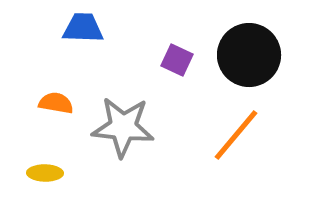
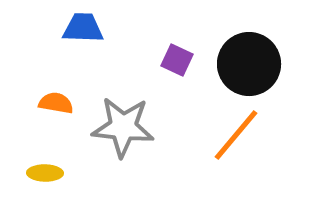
black circle: moved 9 px down
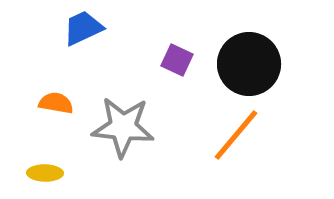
blue trapezoid: rotated 27 degrees counterclockwise
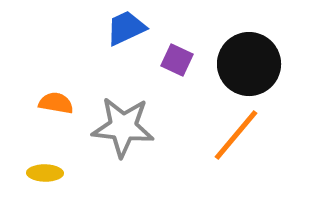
blue trapezoid: moved 43 px right
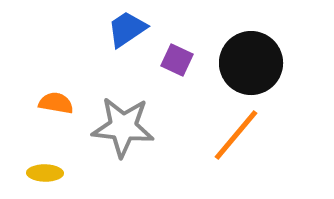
blue trapezoid: moved 1 px right, 1 px down; rotated 9 degrees counterclockwise
black circle: moved 2 px right, 1 px up
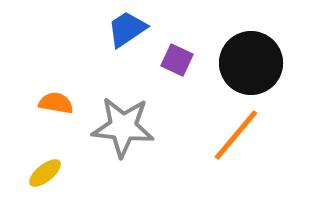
yellow ellipse: rotated 40 degrees counterclockwise
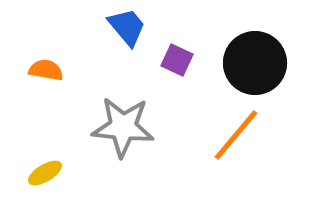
blue trapezoid: moved 2 px up; rotated 84 degrees clockwise
black circle: moved 4 px right
orange semicircle: moved 10 px left, 33 px up
yellow ellipse: rotated 8 degrees clockwise
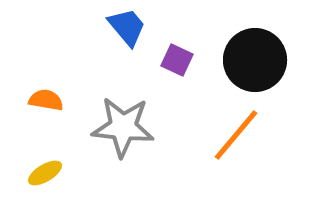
black circle: moved 3 px up
orange semicircle: moved 30 px down
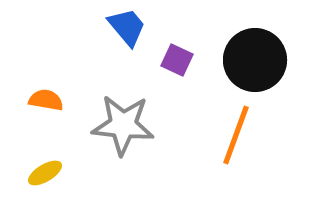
gray star: moved 2 px up
orange line: rotated 20 degrees counterclockwise
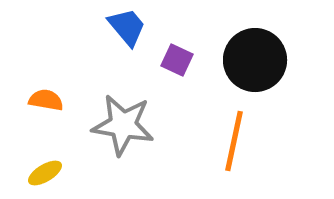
gray star: rotated 4 degrees clockwise
orange line: moved 2 px left, 6 px down; rotated 8 degrees counterclockwise
